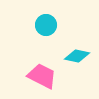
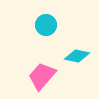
pink trapezoid: rotated 76 degrees counterclockwise
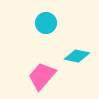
cyan circle: moved 2 px up
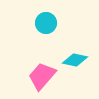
cyan diamond: moved 2 px left, 4 px down
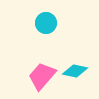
cyan diamond: moved 11 px down
